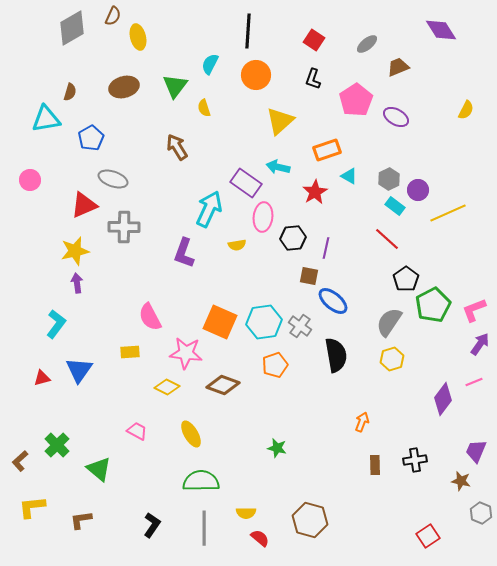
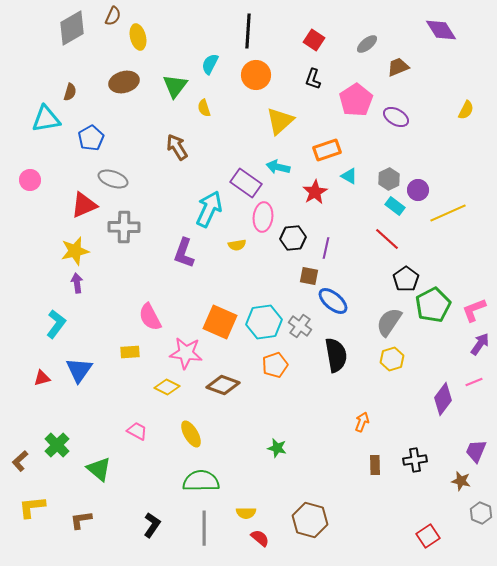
brown ellipse at (124, 87): moved 5 px up
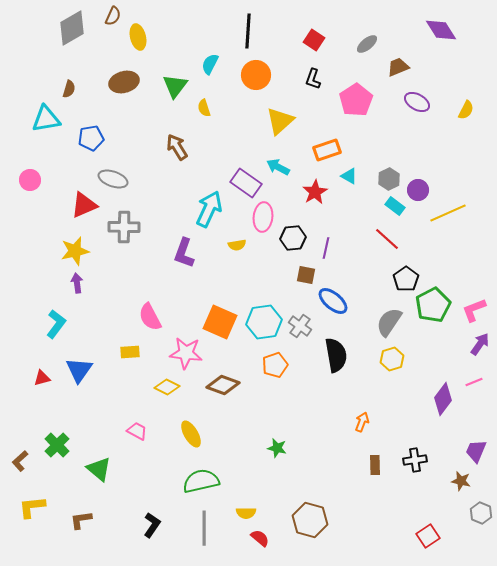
brown semicircle at (70, 92): moved 1 px left, 3 px up
purple ellipse at (396, 117): moved 21 px right, 15 px up
blue pentagon at (91, 138): rotated 20 degrees clockwise
cyan arrow at (278, 167): rotated 15 degrees clockwise
brown square at (309, 276): moved 3 px left, 1 px up
green semicircle at (201, 481): rotated 12 degrees counterclockwise
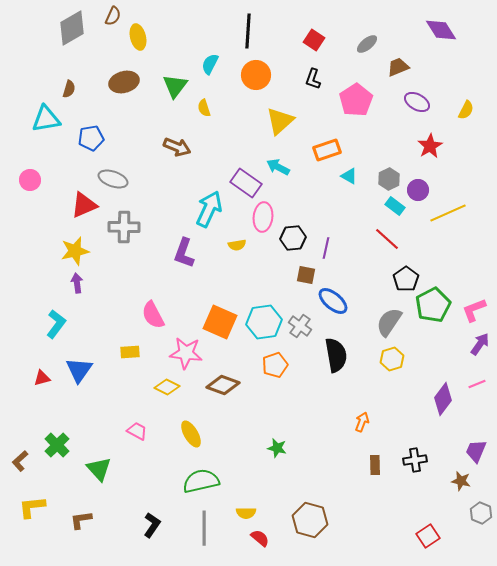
brown arrow at (177, 147): rotated 144 degrees clockwise
red star at (315, 192): moved 115 px right, 46 px up
pink semicircle at (150, 317): moved 3 px right, 2 px up
pink line at (474, 382): moved 3 px right, 2 px down
green triangle at (99, 469): rotated 8 degrees clockwise
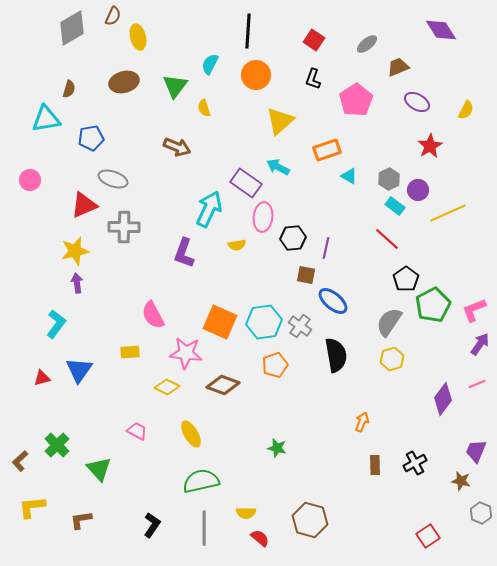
black cross at (415, 460): moved 3 px down; rotated 20 degrees counterclockwise
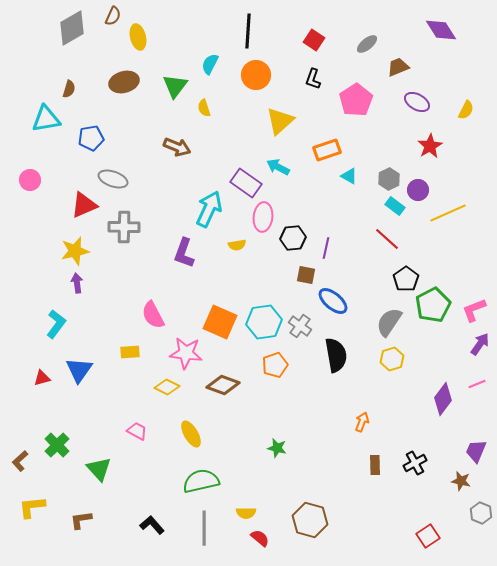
black L-shape at (152, 525): rotated 75 degrees counterclockwise
